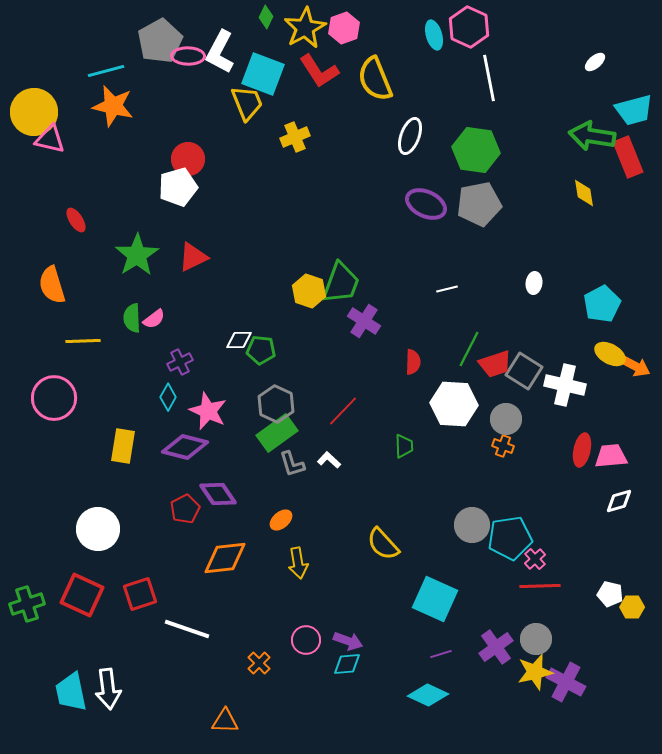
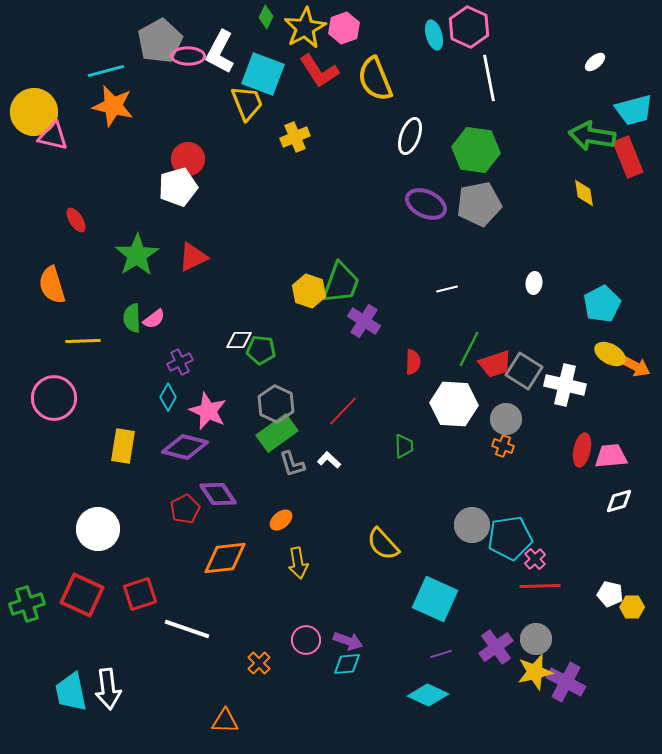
pink triangle at (50, 139): moved 3 px right, 3 px up
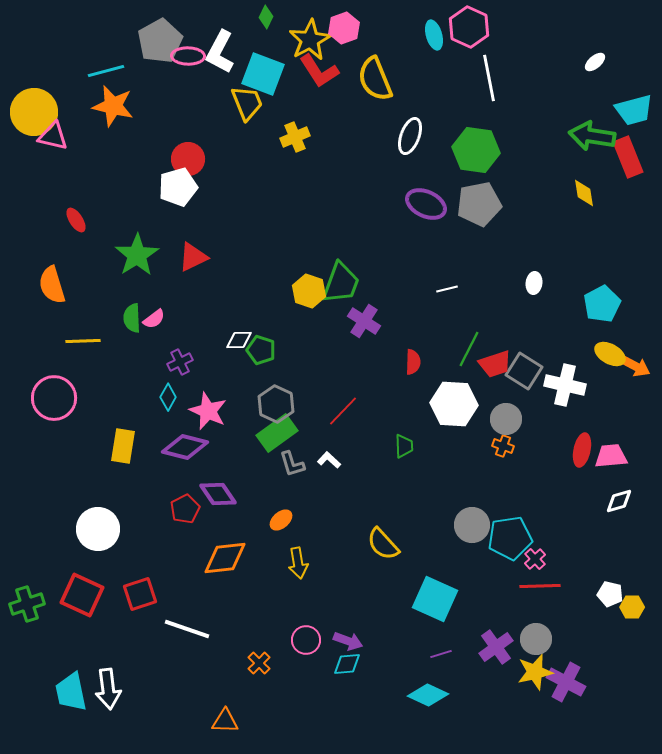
yellow star at (305, 28): moved 5 px right, 12 px down
green pentagon at (261, 350): rotated 12 degrees clockwise
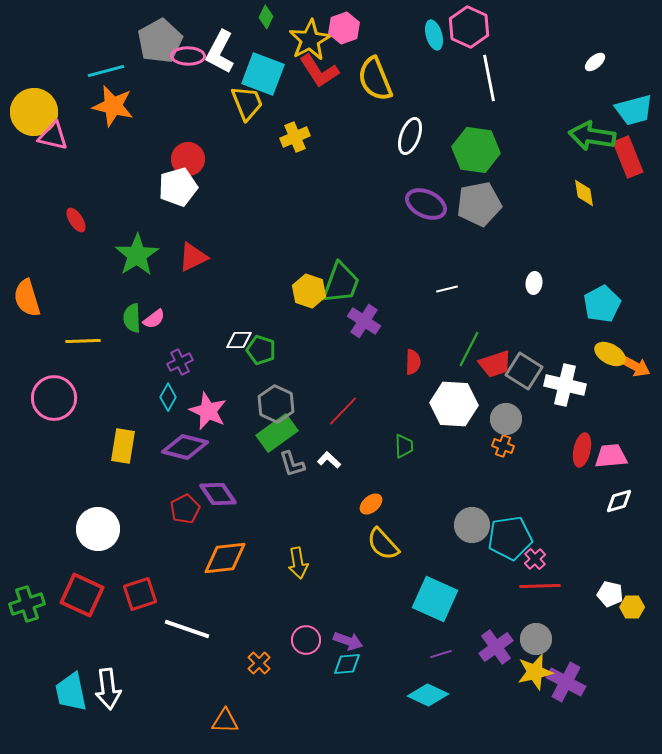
orange semicircle at (52, 285): moved 25 px left, 13 px down
orange ellipse at (281, 520): moved 90 px right, 16 px up
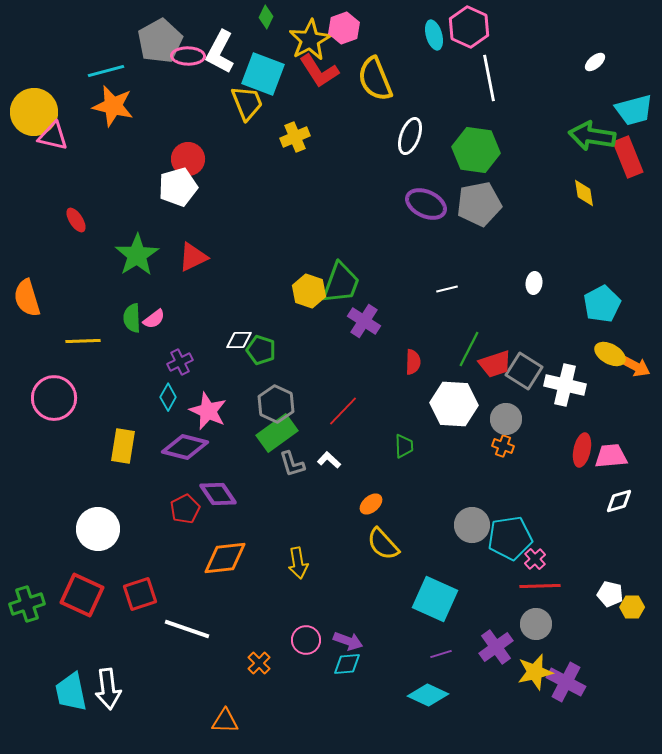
gray circle at (536, 639): moved 15 px up
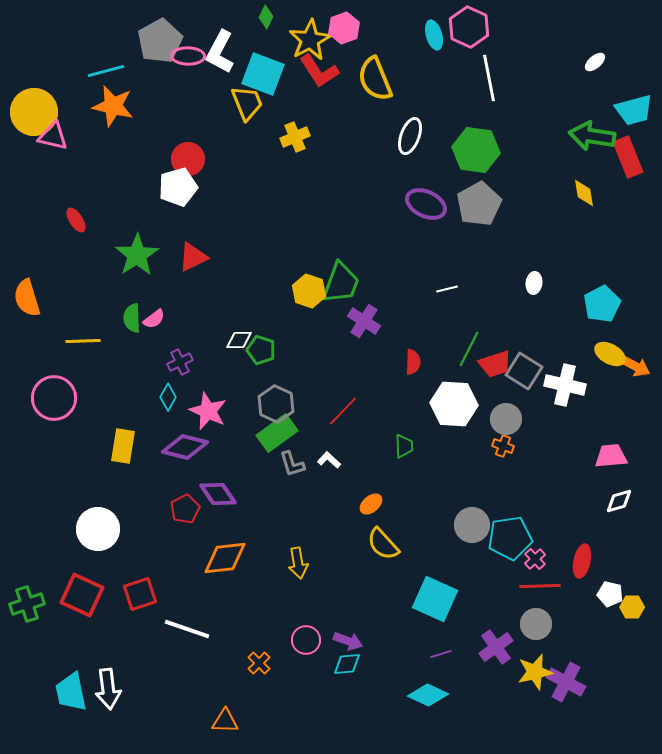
gray pentagon at (479, 204): rotated 18 degrees counterclockwise
red ellipse at (582, 450): moved 111 px down
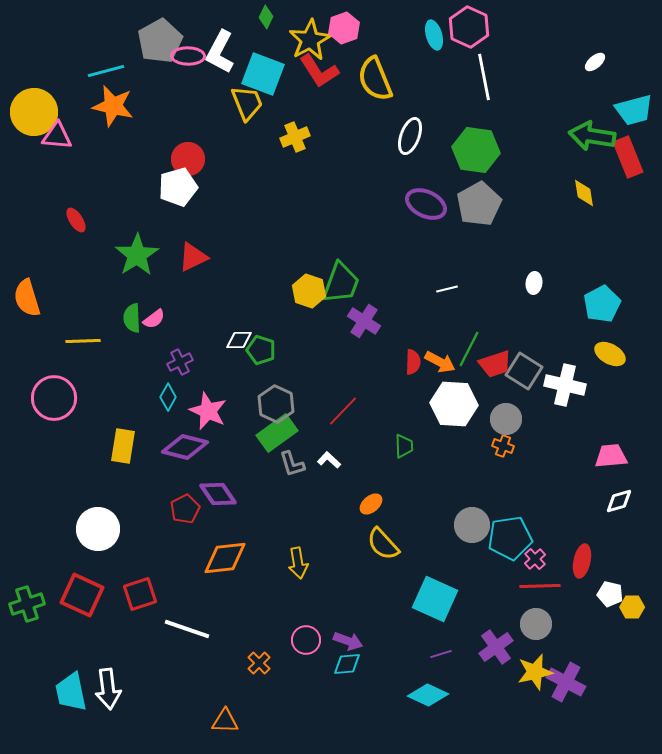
white line at (489, 78): moved 5 px left, 1 px up
pink triangle at (53, 136): moved 4 px right; rotated 8 degrees counterclockwise
orange arrow at (635, 366): moved 195 px left, 4 px up
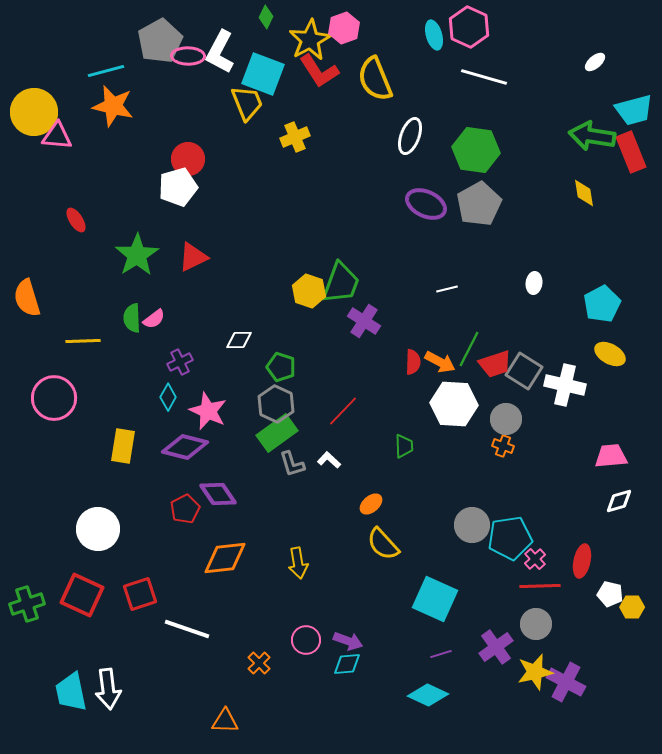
white line at (484, 77): rotated 63 degrees counterclockwise
red rectangle at (628, 157): moved 3 px right, 5 px up
green pentagon at (261, 350): moved 20 px right, 17 px down
